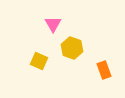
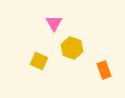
pink triangle: moved 1 px right, 1 px up
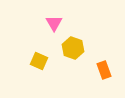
yellow hexagon: moved 1 px right
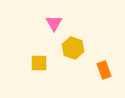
yellow square: moved 2 px down; rotated 24 degrees counterclockwise
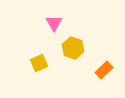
yellow square: rotated 24 degrees counterclockwise
orange rectangle: rotated 66 degrees clockwise
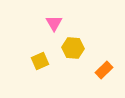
yellow hexagon: rotated 15 degrees counterclockwise
yellow square: moved 1 px right, 2 px up
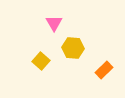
yellow square: moved 1 px right; rotated 24 degrees counterclockwise
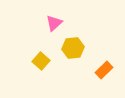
pink triangle: rotated 18 degrees clockwise
yellow hexagon: rotated 10 degrees counterclockwise
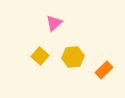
yellow hexagon: moved 9 px down
yellow square: moved 1 px left, 5 px up
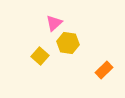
yellow hexagon: moved 5 px left, 14 px up; rotated 15 degrees clockwise
